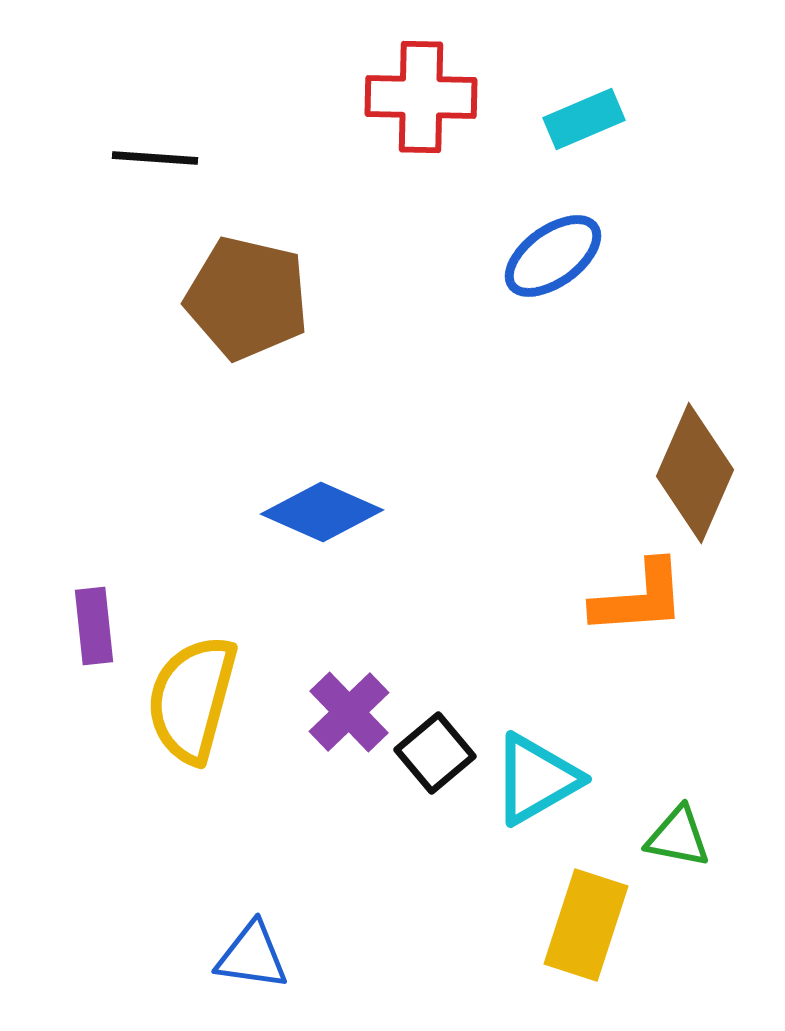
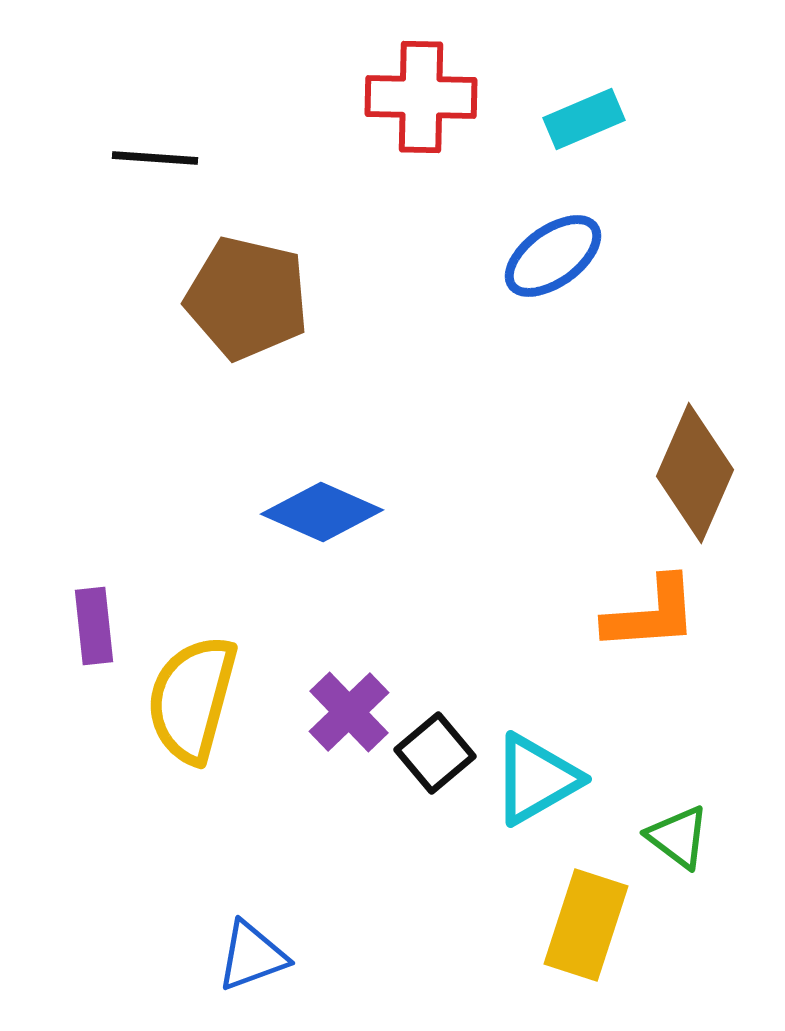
orange L-shape: moved 12 px right, 16 px down
green triangle: rotated 26 degrees clockwise
blue triangle: rotated 28 degrees counterclockwise
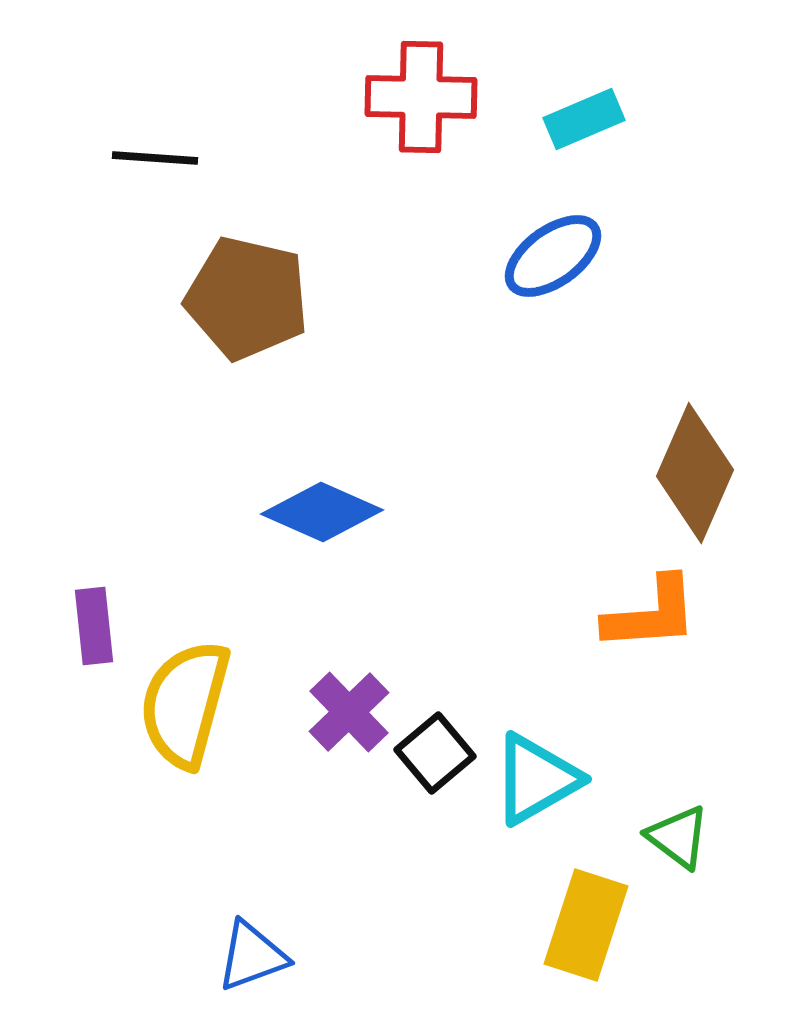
yellow semicircle: moved 7 px left, 5 px down
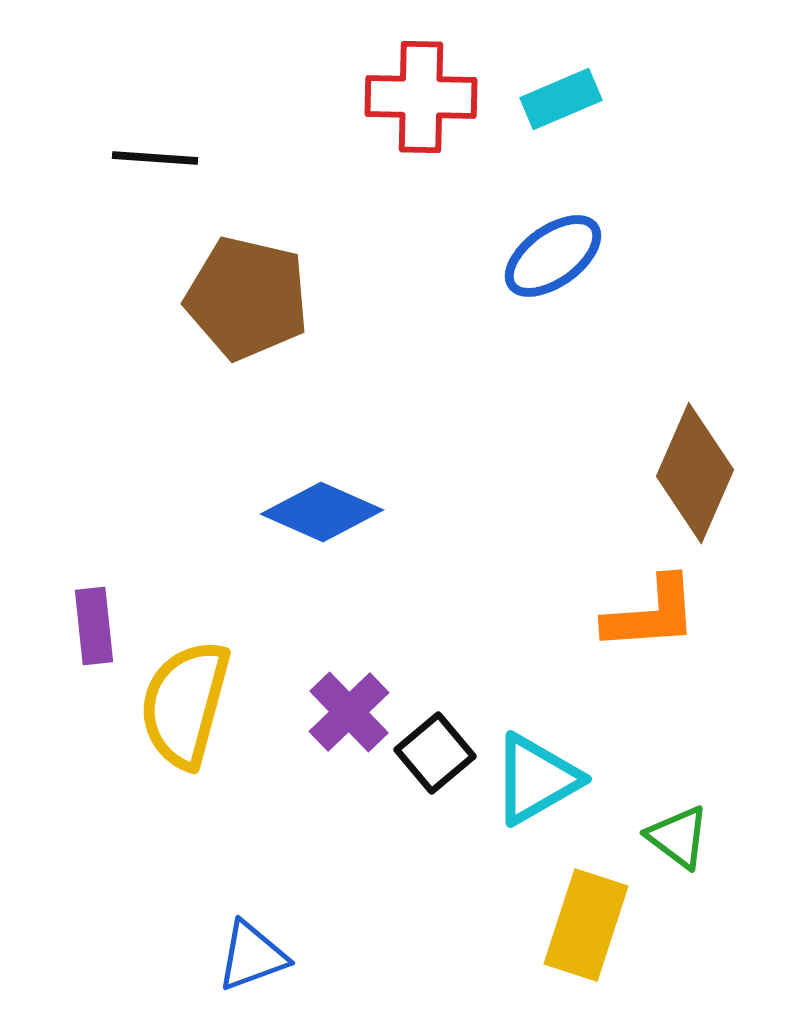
cyan rectangle: moved 23 px left, 20 px up
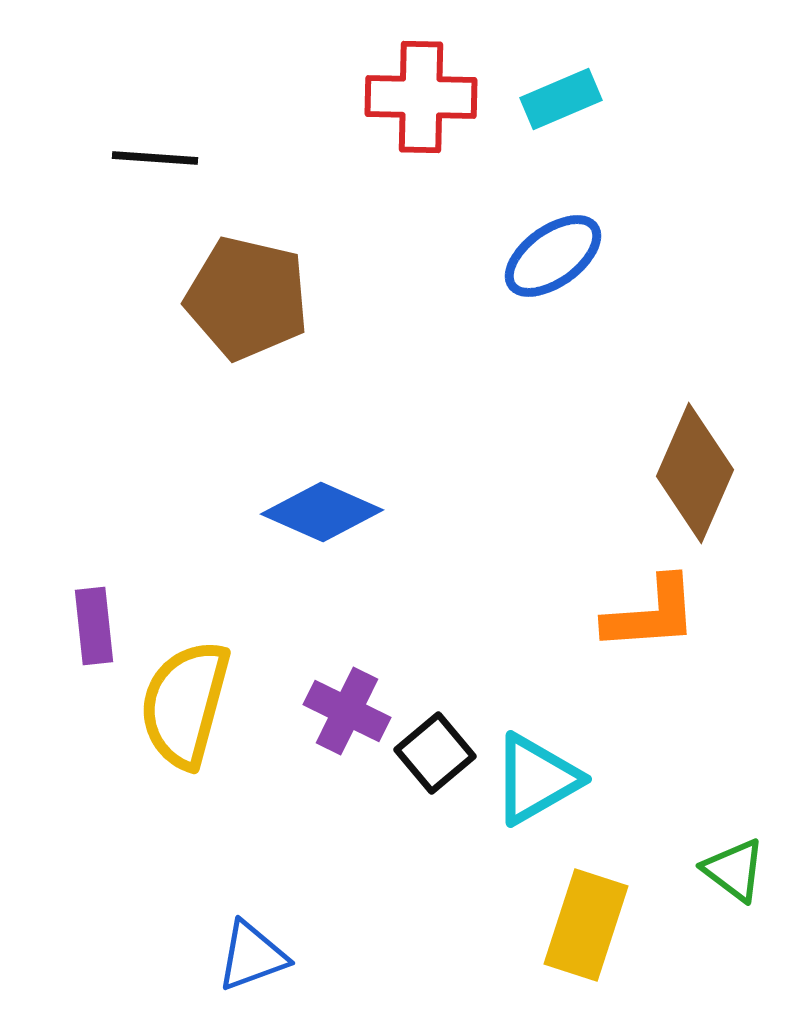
purple cross: moved 2 px left, 1 px up; rotated 20 degrees counterclockwise
green triangle: moved 56 px right, 33 px down
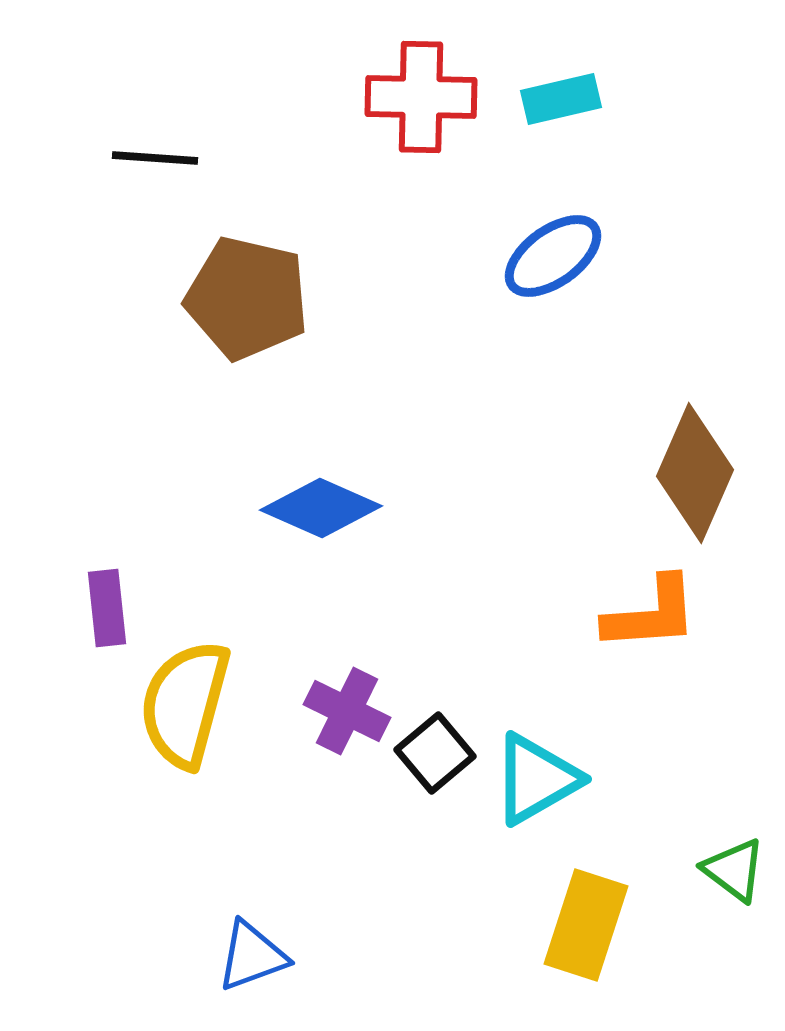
cyan rectangle: rotated 10 degrees clockwise
blue diamond: moved 1 px left, 4 px up
purple rectangle: moved 13 px right, 18 px up
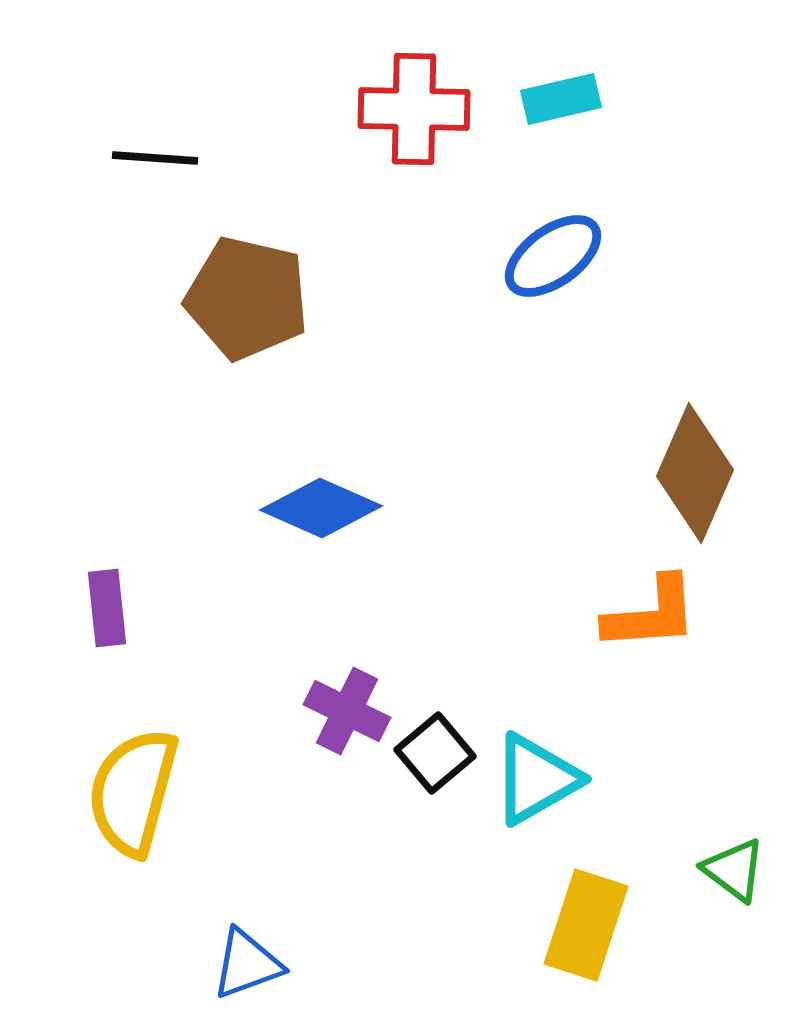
red cross: moved 7 px left, 12 px down
yellow semicircle: moved 52 px left, 88 px down
blue triangle: moved 5 px left, 8 px down
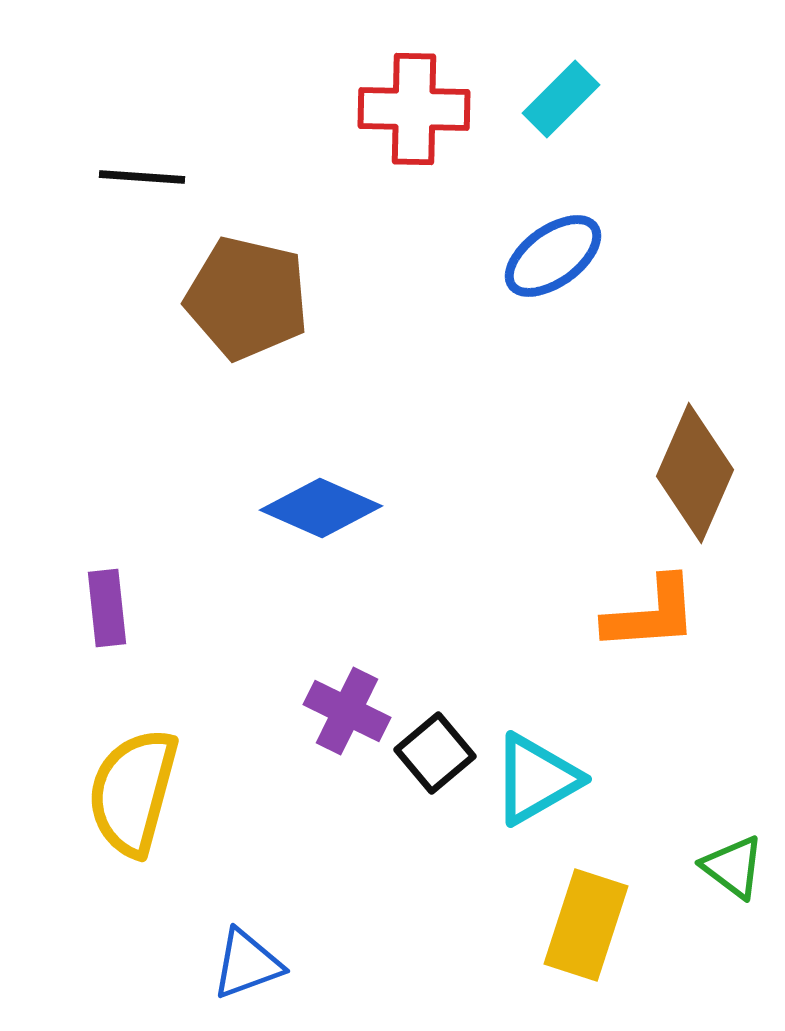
cyan rectangle: rotated 32 degrees counterclockwise
black line: moved 13 px left, 19 px down
green triangle: moved 1 px left, 3 px up
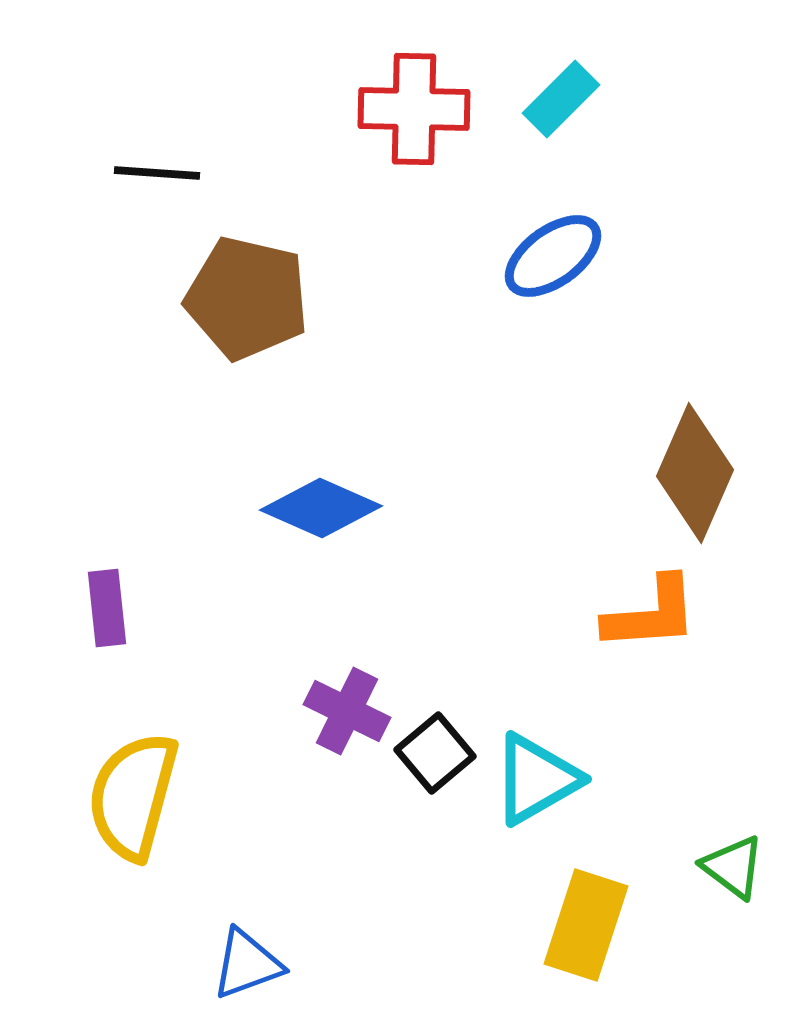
black line: moved 15 px right, 4 px up
yellow semicircle: moved 4 px down
